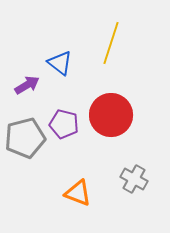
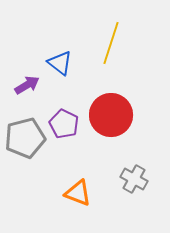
purple pentagon: rotated 12 degrees clockwise
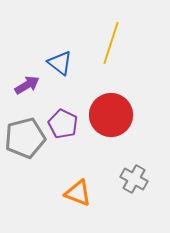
purple pentagon: moved 1 px left
